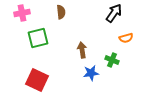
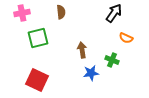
orange semicircle: rotated 40 degrees clockwise
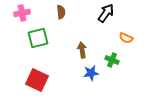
black arrow: moved 8 px left
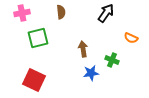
orange semicircle: moved 5 px right
brown arrow: moved 1 px right, 1 px up
red square: moved 3 px left
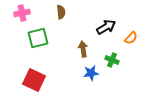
black arrow: moved 14 px down; rotated 24 degrees clockwise
orange semicircle: rotated 72 degrees counterclockwise
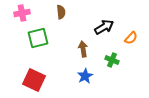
black arrow: moved 2 px left
blue star: moved 6 px left, 3 px down; rotated 21 degrees counterclockwise
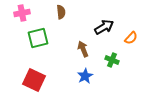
brown arrow: rotated 14 degrees counterclockwise
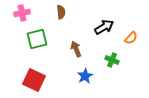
green square: moved 1 px left, 1 px down
brown arrow: moved 7 px left
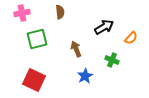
brown semicircle: moved 1 px left
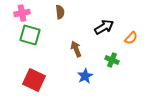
green square: moved 7 px left, 4 px up; rotated 30 degrees clockwise
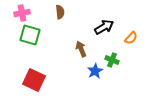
brown arrow: moved 5 px right
blue star: moved 10 px right, 5 px up
